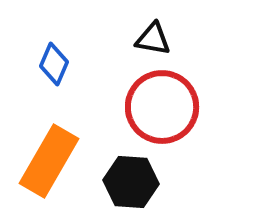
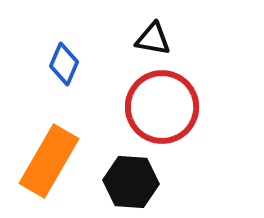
blue diamond: moved 10 px right
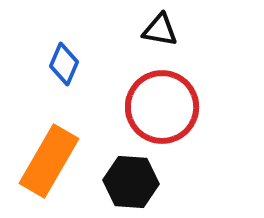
black triangle: moved 7 px right, 9 px up
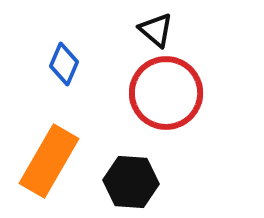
black triangle: moved 4 px left; rotated 30 degrees clockwise
red circle: moved 4 px right, 14 px up
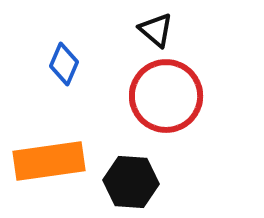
red circle: moved 3 px down
orange rectangle: rotated 52 degrees clockwise
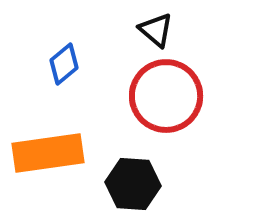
blue diamond: rotated 27 degrees clockwise
orange rectangle: moved 1 px left, 8 px up
black hexagon: moved 2 px right, 2 px down
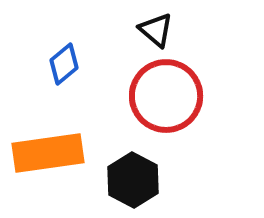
black hexagon: moved 4 px up; rotated 24 degrees clockwise
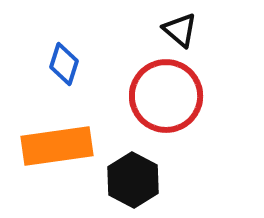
black triangle: moved 24 px right
blue diamond: rotated 33 degrees counterclockwise
orange rectangle: moved 9 px right, 7 px up
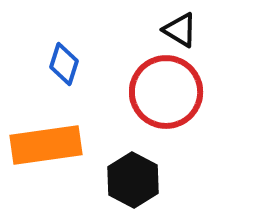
black triangle: rotated 9 degrees counterclockwise
red circle: moved 4 px up
orange rectangle: moved 11 px left, 1 px up
